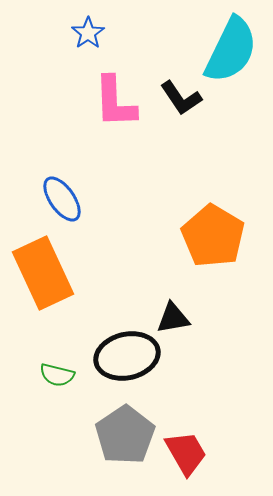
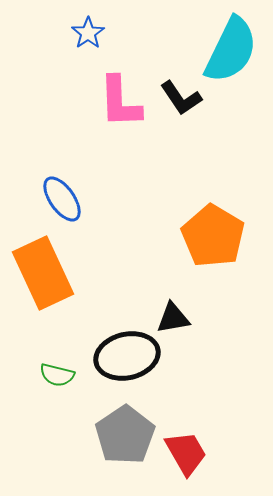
pink L-shape: moved 5 px right
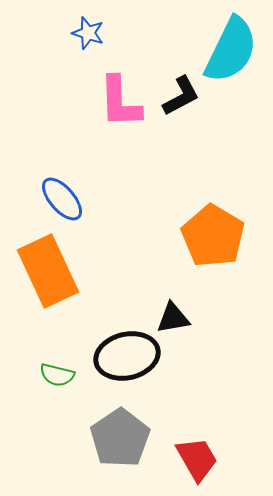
blue star: rotated 20 degrees counterclockwise
black L-shape: moved 2 px up; rotated 84 degrees counterclockwise
blue ellipse: rotated 6 degrees counterclockwise
orange rectangle: moved 5 px right, 2 px up
gray pentagon: moved 5 px left, 3 px down
red trapezoid: moved 11 px right, 6 px down
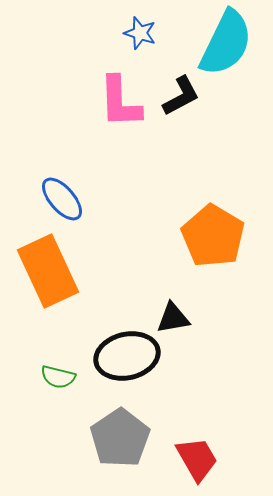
blue star: moved 52 px right
cyan semicircle: moved 5 px left, 7 px up
green semicircle: moved 1 px right, 2 px down
